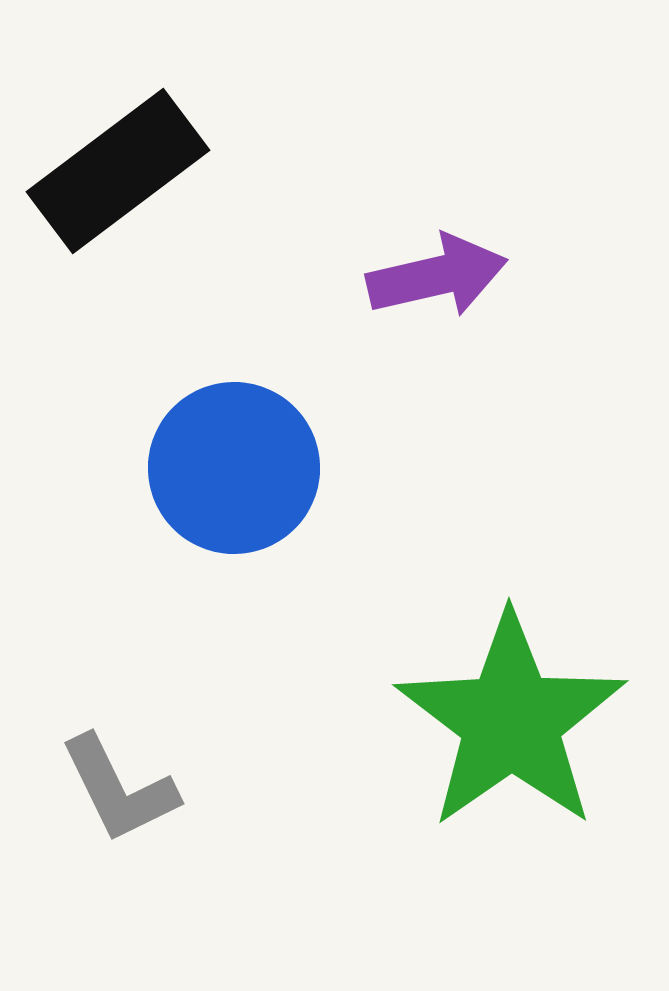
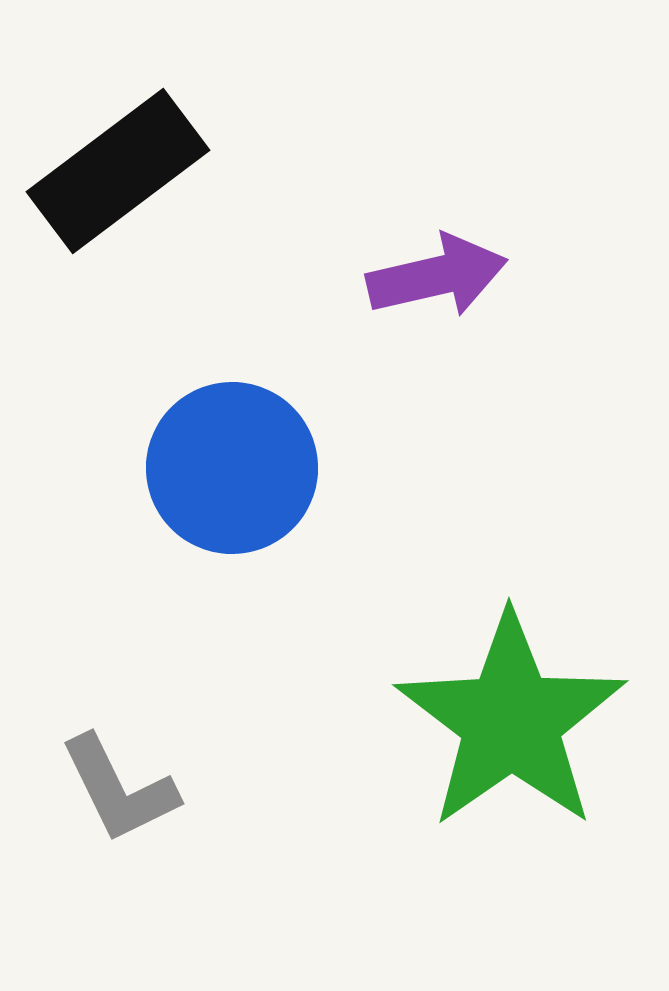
blue circle: moved 2 px left
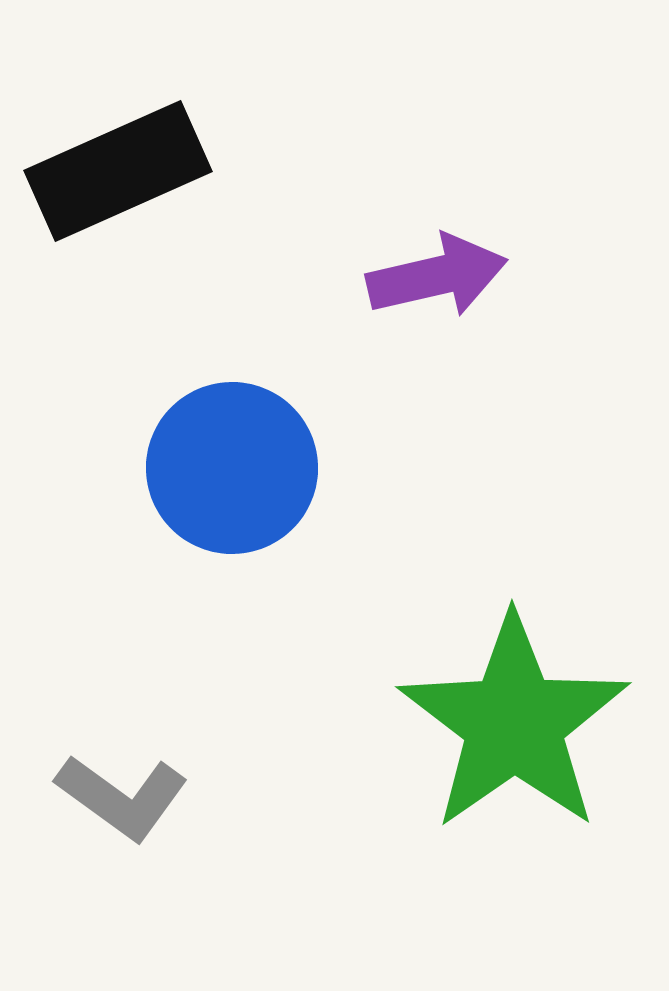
black rectangle: rotated 13 degrees clockwise
green star: moved 3 px right, 2 px down
gray L-shape: moved 3 px right, 8 px down; rotated 28 degrees counterclockwise
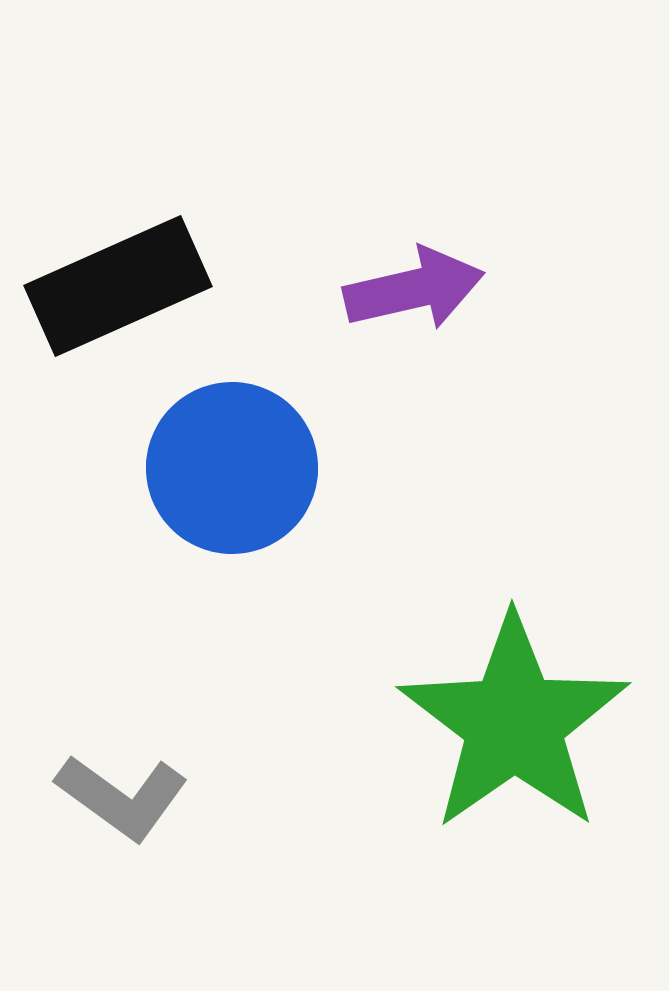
black rectangle: moved 115 px down
purple arrow: moved 23 px left, 13 px down
